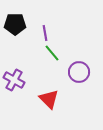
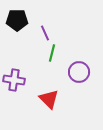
black pentagon: moved 2 px right, 4 px up
purple line: rotated 14 degrees counterclockwise
green line: rotated 54 degrees clockwise
purple cross: rotated 20 degrees counterclockwise
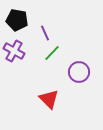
black pentagon: rotated 10 degrees clockwise
green line: rotated 30 degrees clockwise
purple cross: moved 29 px up; rotated 20 degrees clockwise
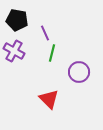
green line: rotated 30 degrees counterclockwise
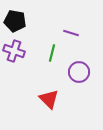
black pentagon: moved 2 px left, 1 px down
purple line: moved 26 px right; rotated 49 degrees counterclockwise
purple cross: rotated 10 degrees counterclockwise
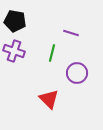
purple circle: moved 2 px left, 1 px down
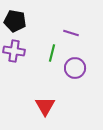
purple cross: rotated 10 degrees counterclockwise
purple circle: moved 2 px left, 5 px up
red triangle: moved 4 px left, 7 px down; rotated 15 degrees clockwise
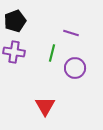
black pentagon: rotated 30 degrees counterclockwise
purple cross: moved 1 px down
